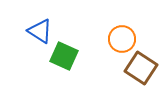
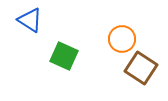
blue triangle: moved 10 px left, 11 px up
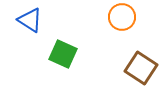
orange circle: moved 22 px up
green square: moved 1 px left, 2 px up
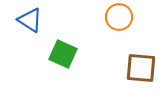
orange circle: moved 3 px left
brown square: rotated 28 degrees counterclockwise
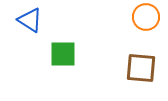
orange circle: moved 27 px right
green square: rotated 24 degrees counterclockwise
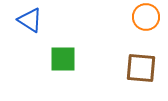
green square: moved 5 px down
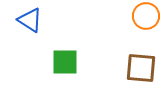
orange circle: moved 1 px up
green square: moved 2 px right, 3 px down
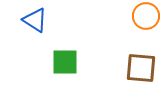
blue triangle: moved 5 px right
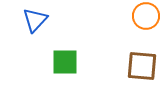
blue triangle: rotated 40 degrees clockwise
brown square: moved 1 px right, 2 px up
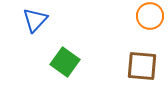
orange circle: moved 4 px right
green square: rotated 36 degrees clockwise
